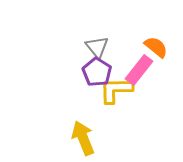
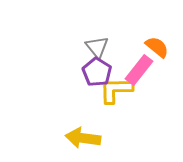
orange semicircle: moved 1 px right
yellow arrow: rotated 60 degrees counterclockwise
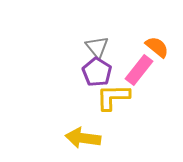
yellow L-shape: moved 3 px left, 7 px down
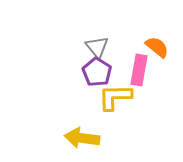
pink rectangle: rotated 28 degrees counterclockwise
yellow L-shape: moved 2 px right
yellow arrow: moved 1 px left
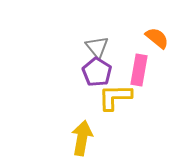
orange semicircle: moved 9 px up
yellow arrow: rotated 92 degrees clockwise
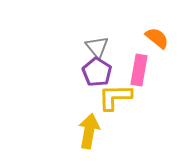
yellow arrow: moved 7 px right, 7 px up
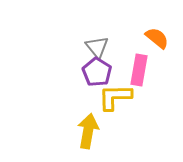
yellow arrow: moved 1 px left
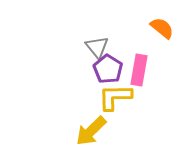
orange semicircle: moved 5 px right, 10 px up
purple pentagon: moved 11 px right, 3 px up
yellow arrow: moved 3 px right; rotated 144 degrees counterclockwise
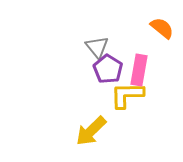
yellow L-shape: moved 12 px right, 2 px up
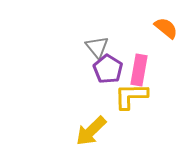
orange semicircle: moved 4 px right
yellow L-shape: moved 4 px right, 1 px down
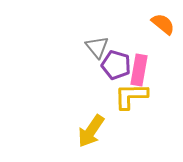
orange semicircle: moved 3 px left, 4 px up
purple pentagon: moved 8 px right, 4 px up; rotated 16 degrees counterclockwise
yellow arrow: rotated 12 degrees counterclockwise
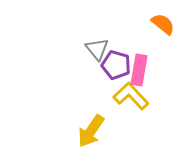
gray triangle: moved 2 px down
yellow L-shape: rotated 48 degrees clockwise
